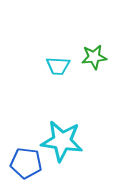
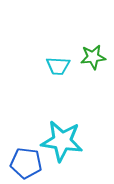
green star: moved 1 px left
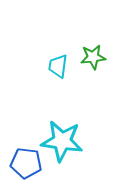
cyan trapezoid: rotated 95 degrees clockwise
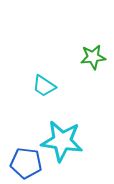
cyan trapezoid: moved 14 px left, 20 px down; rotated 65 degrees counterclockwise
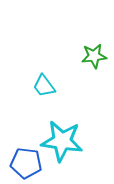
green star: moved 1 px right, 1 px up
cyan trapezoid: rotated 20 degrees clockwise
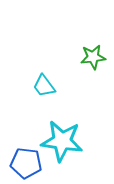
green star: moved 1 px left, 1 px down
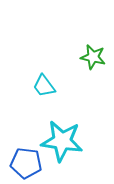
green star: rotated 20 degrees clockwise
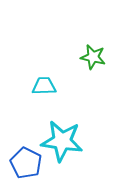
cyan trapezoid: rotated 125 degrees clockwise
blue pentagon: rotated 20 degrees clockwise
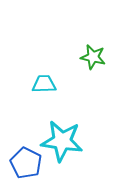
cyan trapezoid: moved 2 px up
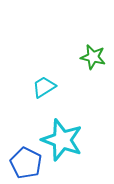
cyan trapezoid: moved 3 px down; rotated 30 degrees counterclockwise
cyan star: moved 1 px up; rotated 12 degrees clockwise
